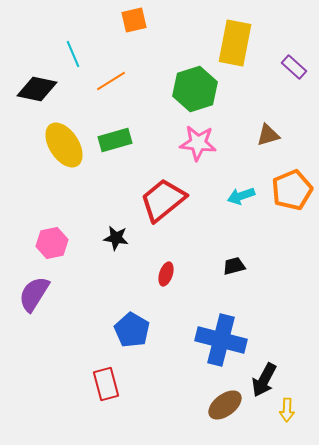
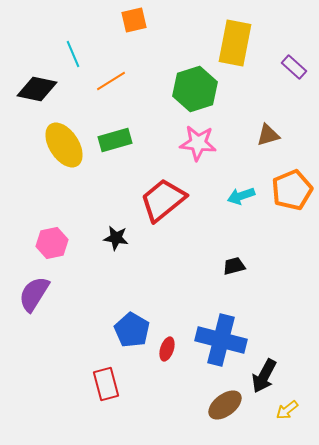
red ellipse: moved 1 px right, 75 px down
black arrow: moved 4 px up
yellow arrow: rotated 50 degrees clockwise
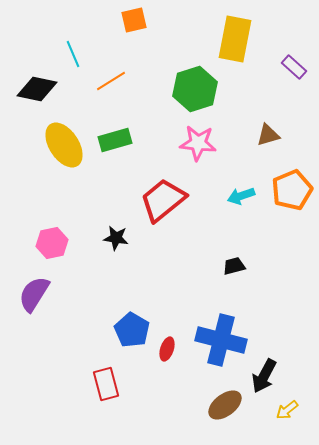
yellow rectangle: moved 4 px up
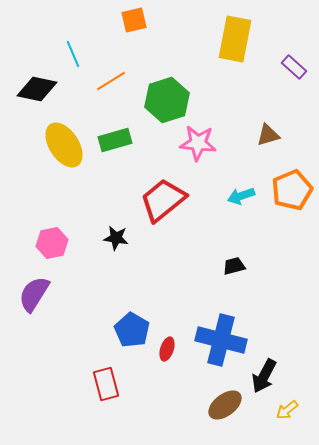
green hexagon: moved 28 px left, 11 px down
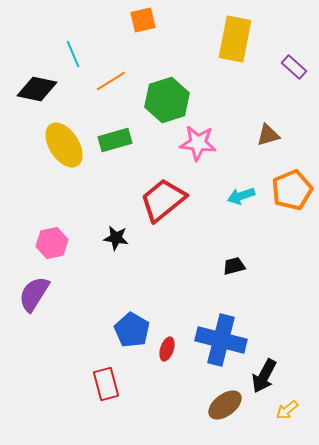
orange square: moved 9 px right
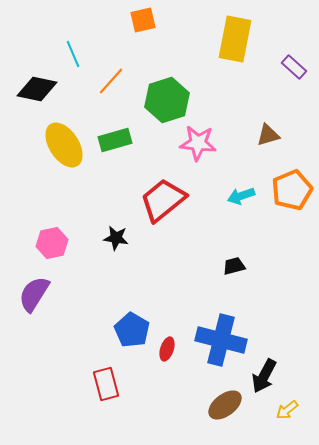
orange line: rotated 16 degrees counterclockwise
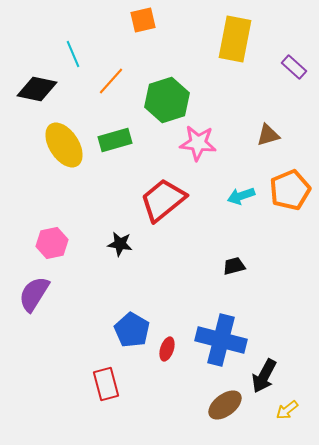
orange pentagon: moved 2 px left
black star: moved 4 px right, 6 px down
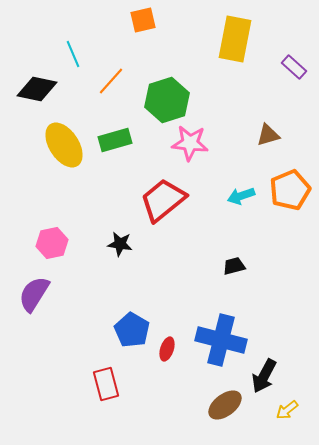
pink star: moved 8 px left
